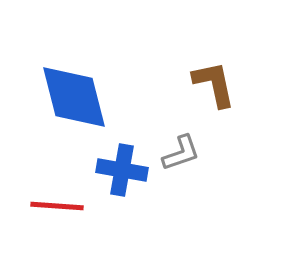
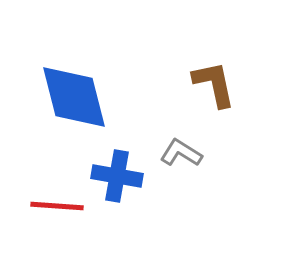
gray L-shape: rotated 129 degrees counterclockwise
blue cross: moved 5 px left, 6 px down
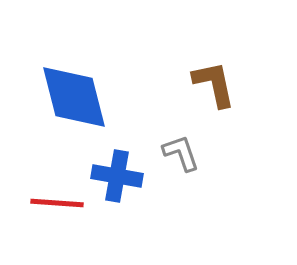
gray L-shape: rotated 39 degrees clockwise
red line: moved 3 px up
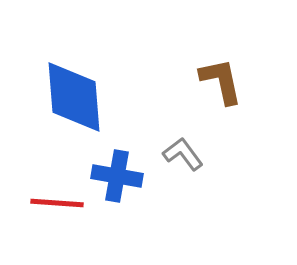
brown L-shape: moved 7 px right, 3 px up
blue diamond: rotated 10 degrees clockwise
gray L-shape: moved 2 px right, 1 px down; rotated 18 degrees counterclockwise
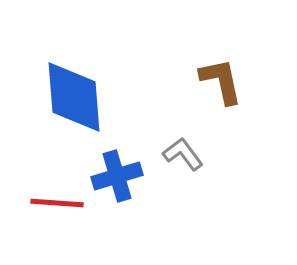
blue cross: rotated 27 degrees counterclockwise
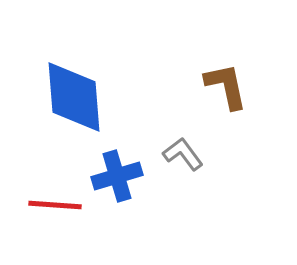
brown L-shape: moved 5 px right, 5 px down
red line: moved 2 px left, 2 px down
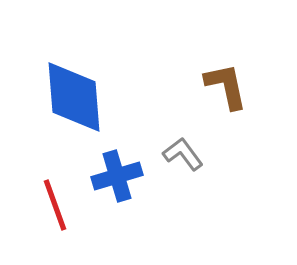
red line: rotated 66 degrees clockwise
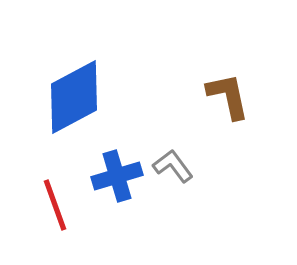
brown L-shape: moved 2 px right, 10 px down
blue diamond: rotated 66 degrees clockwise
gray L-shape: moved 10 px left, 12 px down
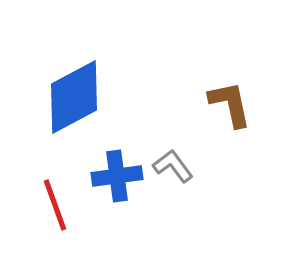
brown L-shape: moved 2 px right, 8 px down
blue cross: rotated 9 degrees clockwise
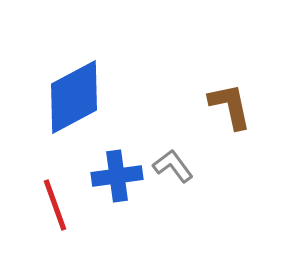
brown L-shape: moved 2 px down
